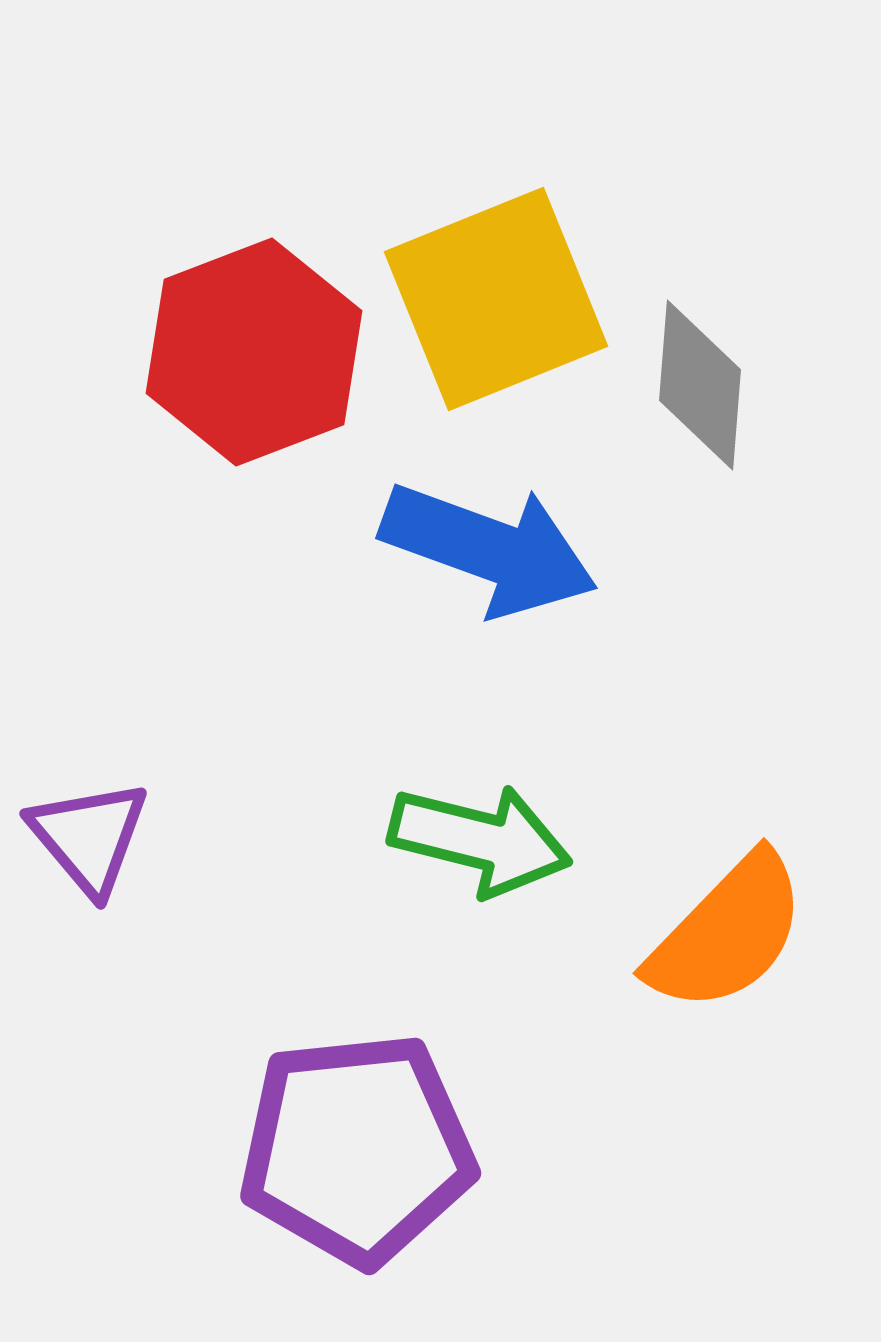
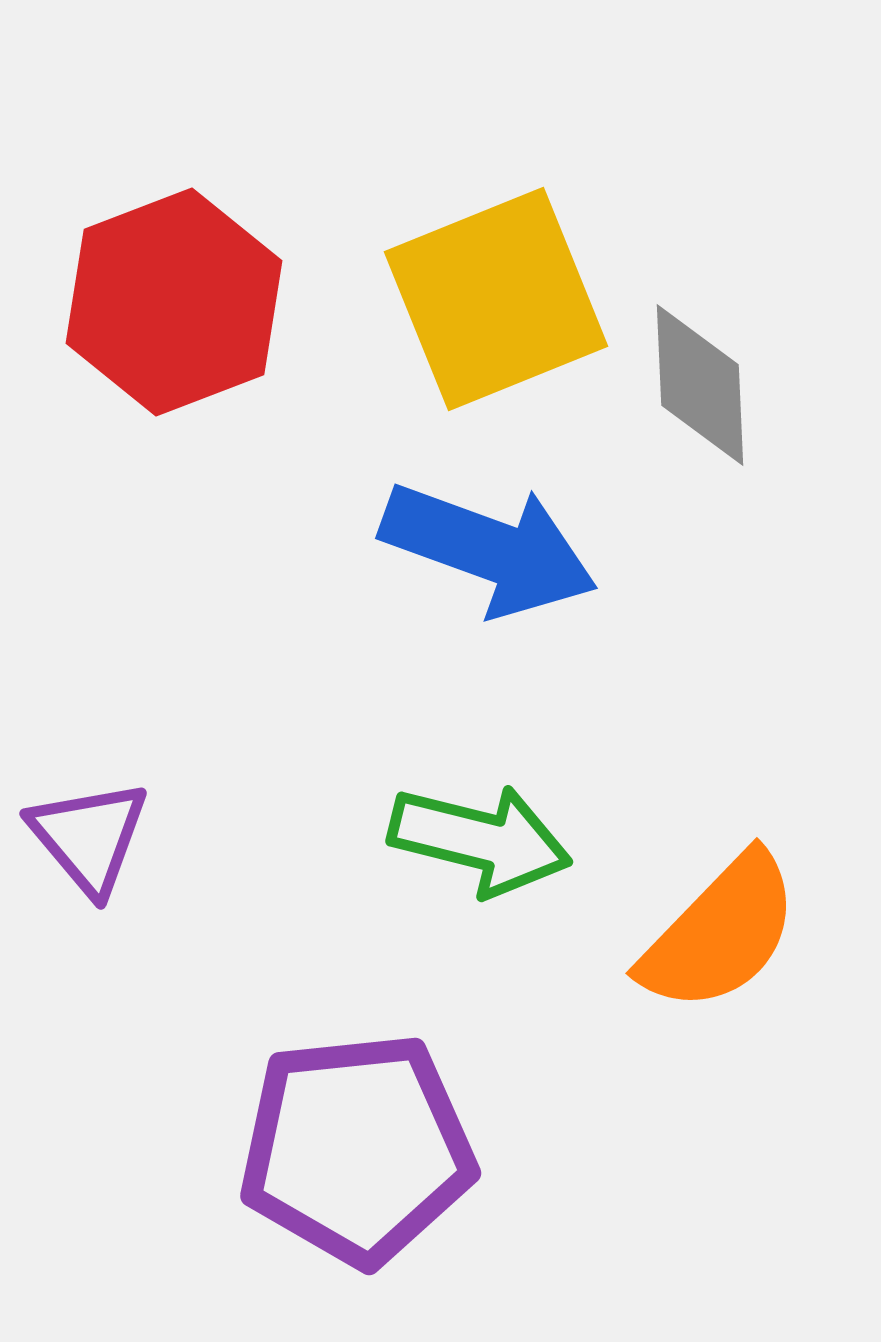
red hexagon: moved 80 px left, 50 px up
gray diamond: rotated 7 degrees counterclockwise
orange semicircle: moved 7 px left
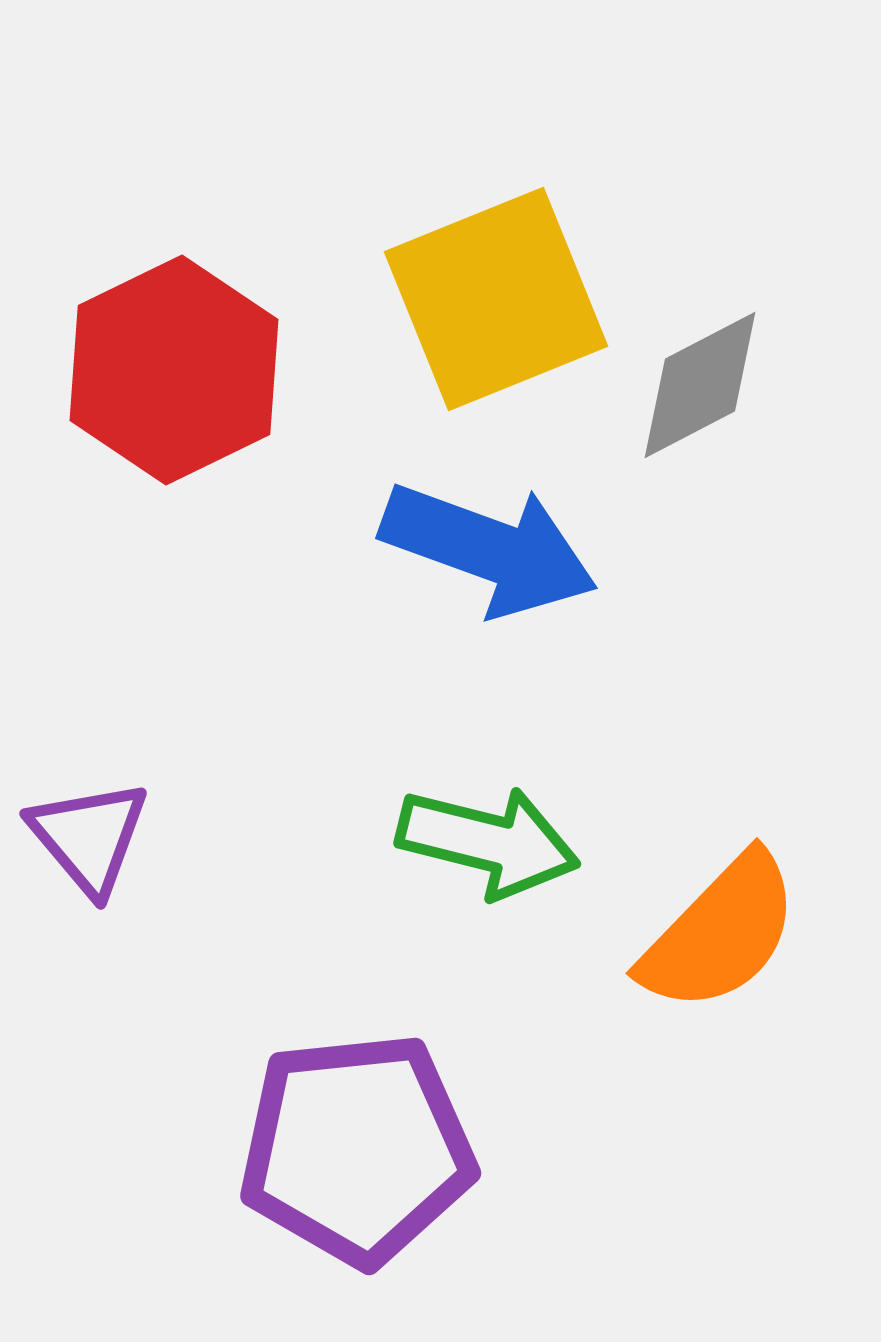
red hexagon: moved 68 px down; rotated 5 degrees counterclockwise
gray diamond: rotated 65 degrees clockwise
green arrow: moved 8 px right, 2 px down
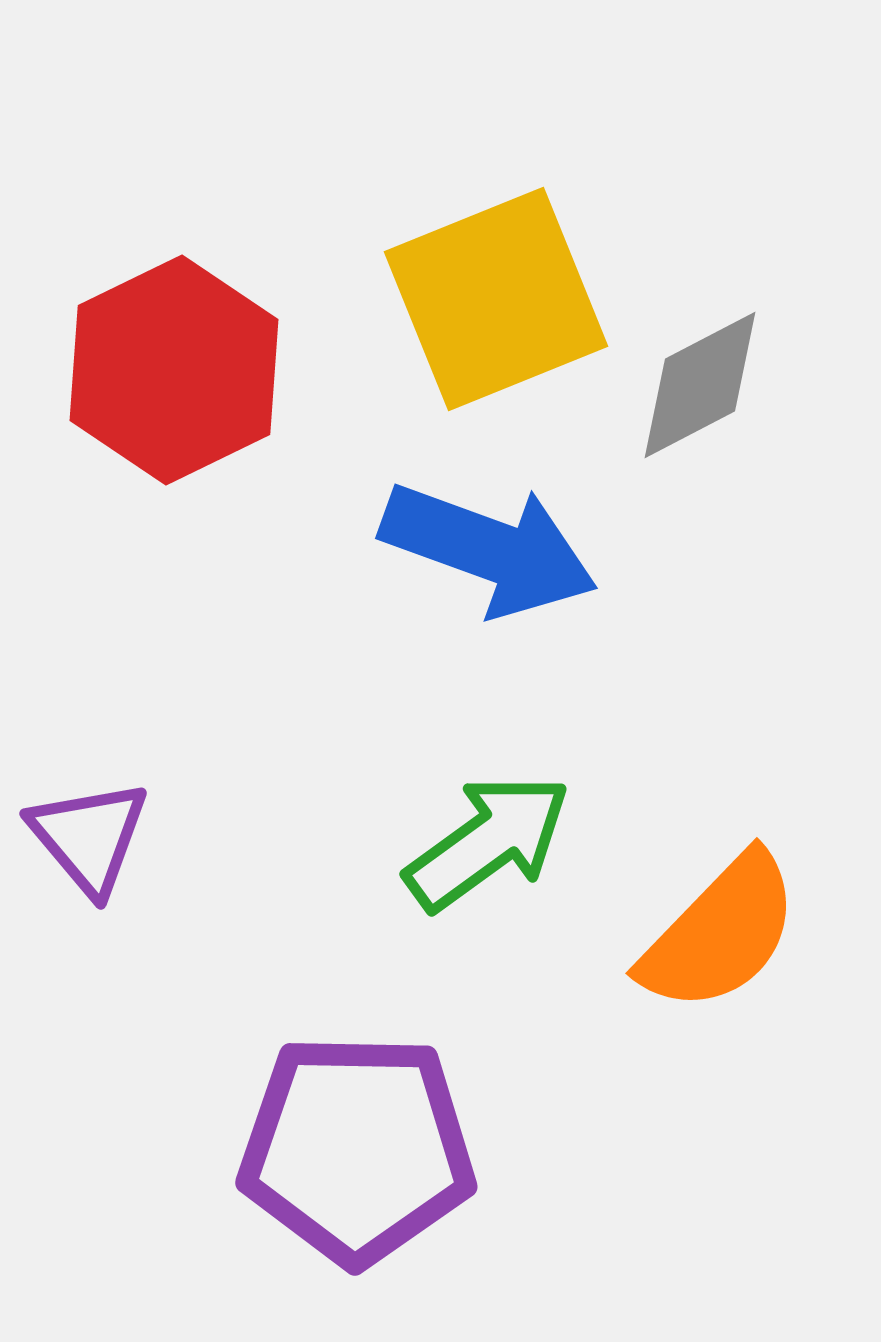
green arrow: rotated 50 degrees counterclockwise
purple pentagon: rotated 7 degrees clockwise
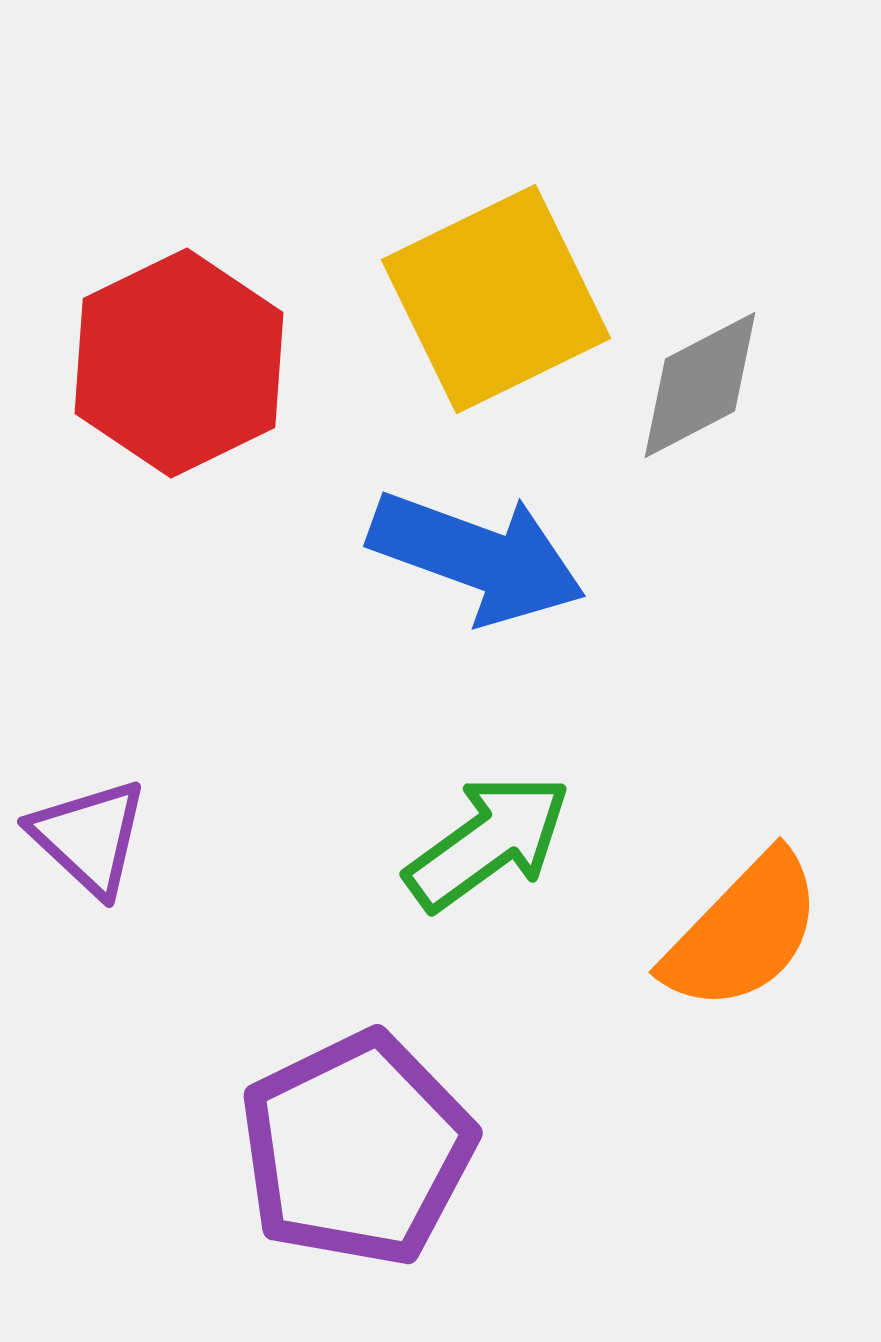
yellow square: rotated 4 degrees counterclockwise
red hexagon: moved 5 px right, 7 px up
blue arrow: moved 12 px left, 8 px down
purple triangle: rotated 7 degrees counterclockwise
orange semicircle: moved 23 px right, 1 px up
purple pentagon: rotated 27 degrees counterclockwise
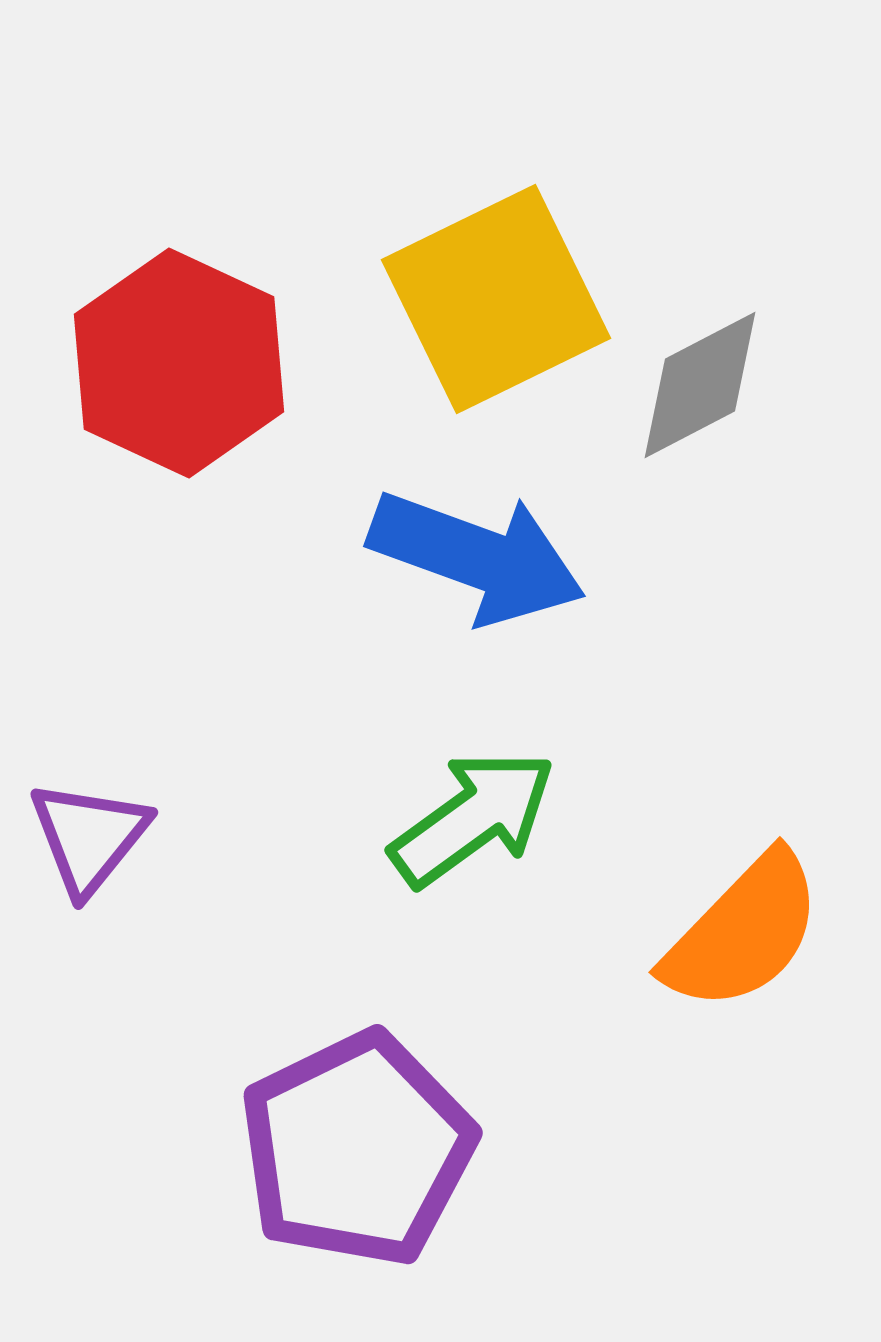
red hexagon: rotated 9 degrees counterclockwise
purple triangle: rotated 26 degrees clockwise
green arrow: moved 15 px left, 24 px up
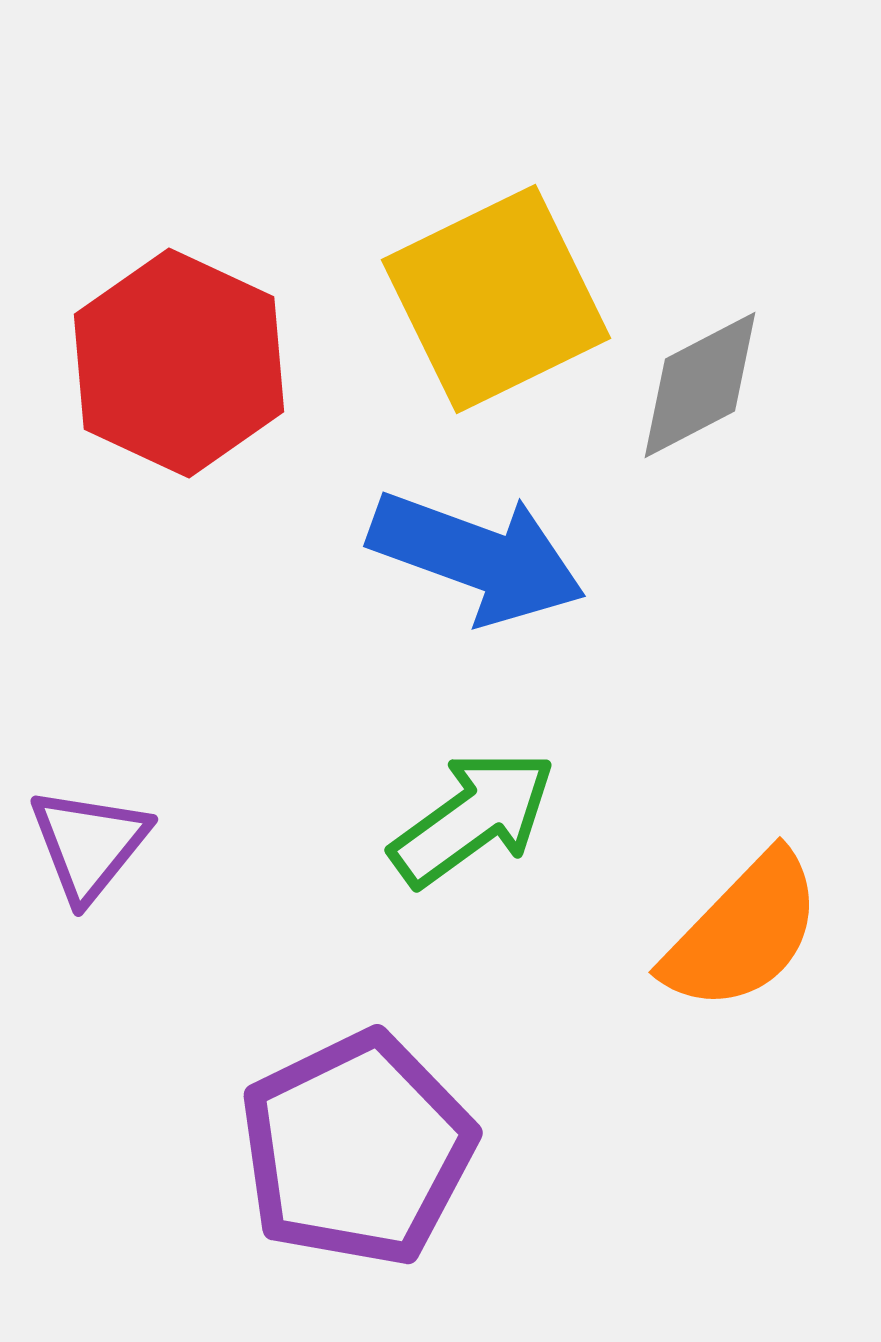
purple triangle: moved 7 px down
